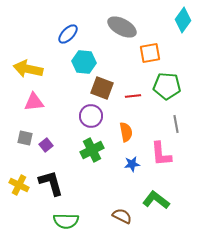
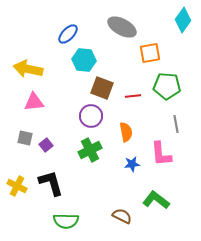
cyan hexagon: moved 2 px up
green cross: moved 2 px left
yellow cross: moved 2 px left, 1 px down
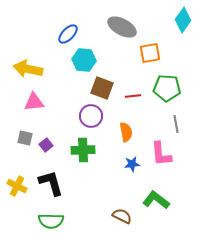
green pentagon: moved 2 px down
green cross: moved 7 px left; rotated 25 degrees clockwise
green semicircle: moved 15 px left
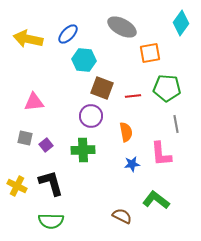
cyan diamond: moved 2 px left, 3 px down
yellow arrow: moved 30 px up
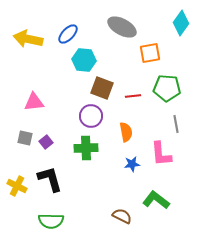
purple square: moved 3 px up
green cross: moved 3 px right, 2 px up
black L-shape: moved 1 px left, 4 px up
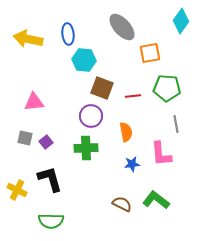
cyan diamond: moved 2 px up
gray ellipse: rotated 20 degrees clockwise
blue ellipse: rotated 50 degrees counterclockwise
yellow cross: moved 4 px down
brown semicircle: moved 12 px up
